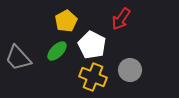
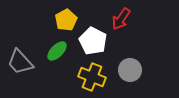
yellow pentagon: moved 1 px up
white pentagon: moved 1 px right, 4 px up
gray trapezoid: moved 2 px right, 4 px down
yellow cross: moved 1 px left
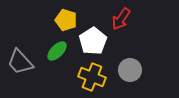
yellow pentagon: rotated 25 degrees counterclockwise
white pentagon: rotated 12 degrees clockwise
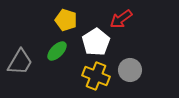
red arrow: rotated 20 degrees clockwise
white pentagon: moved 3 px right, 1 px down
gray trapezoid: rotated 108 degrees counterclockwise
yellow cross: moved 4 px right, 1 px up
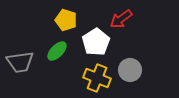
gray trapezoid: rotated 52 degrees clockwise
yellow cross: moved 1 px right, 2 px down
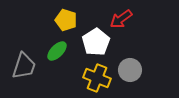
gray trapezoid: moved 4 px right, 4 px down; rotated 64 degrees counterclockwise
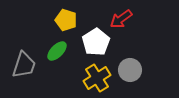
gray trapezoid: moved 1 px up
yellow cross: rotated 36 degrees clockwise
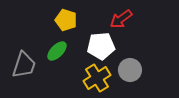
white pentagon: moved 5 px right, 4 px down; rotated 28 degrees clockwise
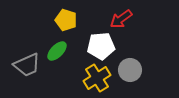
gray trapezoid: moved 3 px right; rotated 48 degrees clockwise
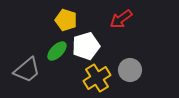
white pentagon: moved 15 px left; rotated 12 degrees counterclockwise
gray trapezoid: moved 5 px down; rotated 16 degrees counterclockwise
